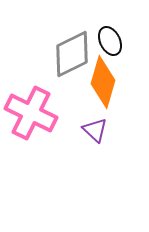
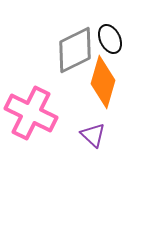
black ellipse: moved 2 px up
gray diamond: moved 3 px right, 4 px up
purple triangle: moved 2 px left, 5 px down
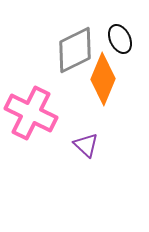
black ellipse: moved 10 px right
orange diamond: moved 3 px up; rotated 6 degrees clockwise
purple triangle: moved 7 px left, 10 px down
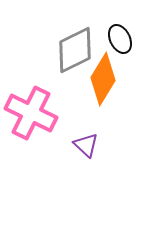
orange diamond: rotated 9 degrees clockwise
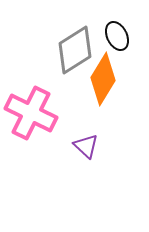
black ellipse: moved 3 px left, 3 px up
gray diamond: rotated 6 degrees counterclockwise
purple triangle: moved 1 px down
